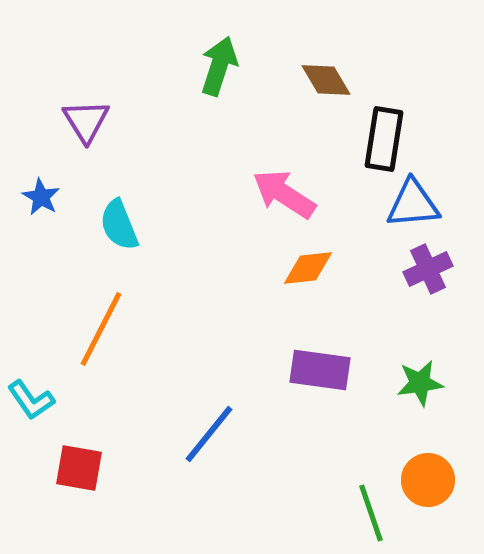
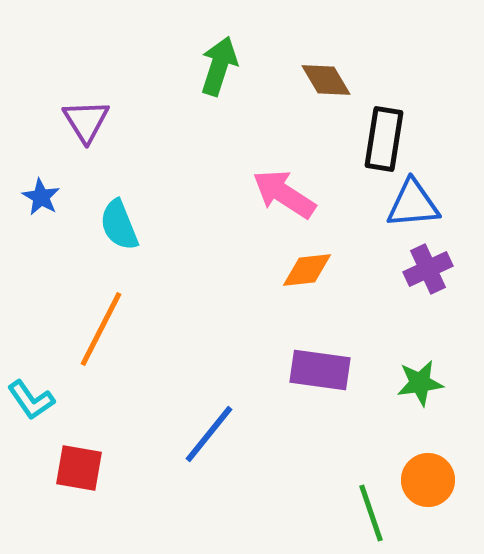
orange diamond: moved 1 px left, 2 px down
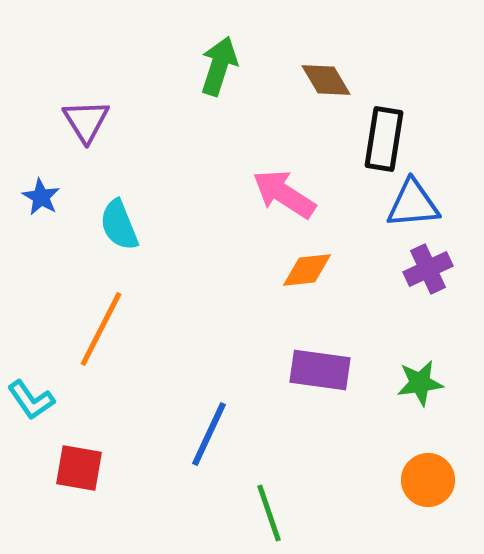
blue line: rotated 14 degrees counterclockwise
green line: moved 102 px left
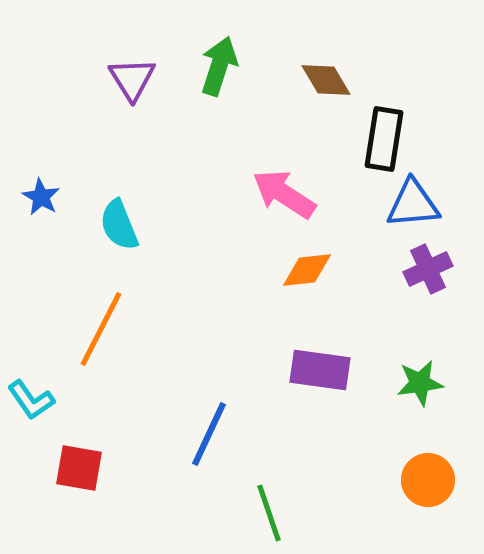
purple triangle: moved 46 px right, 42 px up
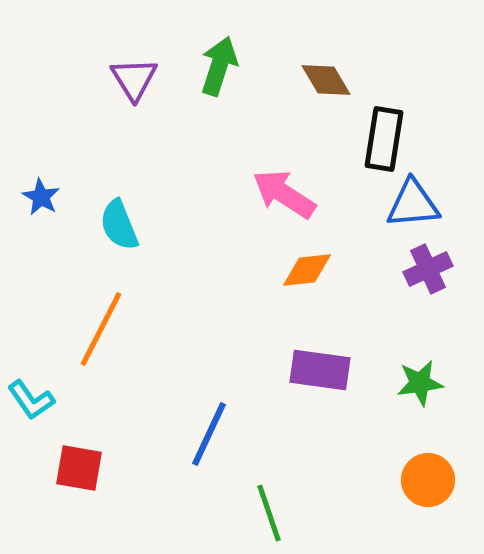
purple triangle: moved 2 px right
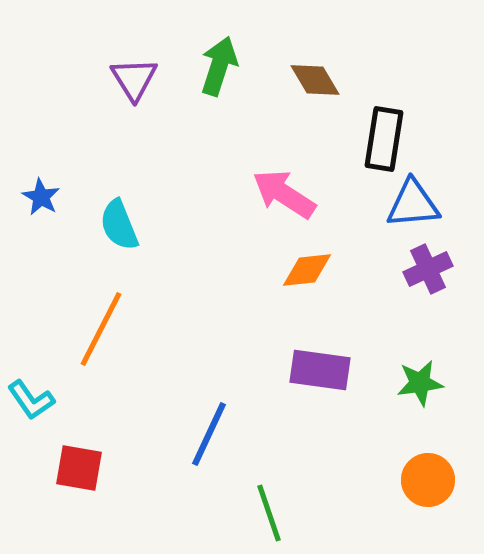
brown diamond: moved 11 px left
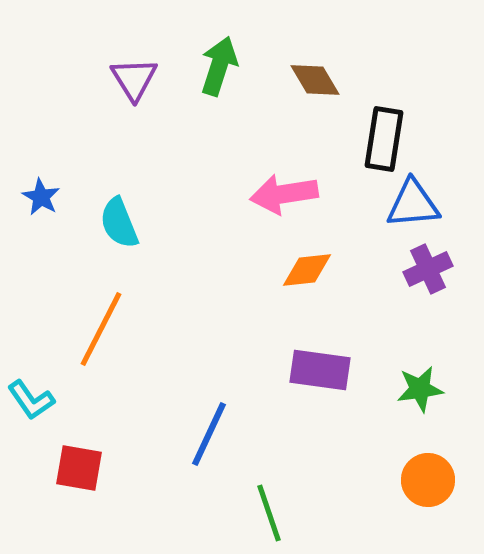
pink arrow: rotated 42 degrees counterclockwise
cyan semicircle: moved 2 px up
green star: moved 6 px down
